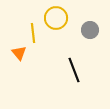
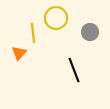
gray circle: moved 2 px down
orange triangle: rotated 21 degrees clockwise
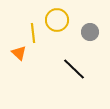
yellow circle: moved 1 px right, 2 px down
orange triangle: rotated 28 degrees counterclockwise
black line: moved 1 px up; rotated 25 degrees counterclockwise
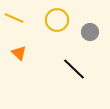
yellow line: moved 19 px left, 15 px up; rotated 60 degrees counterclockwise
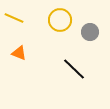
yellow circle: moved 3 px right
orange triangle: rotated 21 degrees counterclockwise
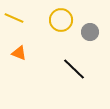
yellow circle: moved 1 px right
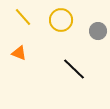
yellow line: moved 9 px right, 1 px up; rotated 24 degrees clockwise
gray circle: moved 8 px right, 1 px up
